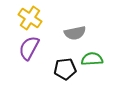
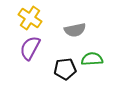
gray semicircle: moved 3 px up
purple semicircle: moved 1 px right
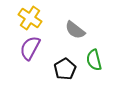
gray semicircle: rotated 50 degrees clockwise
green semicircle: moved 2 px right, 1 px down; rotated 100 degrees counterclockwise
black pentagon: rotated 25 degrees counterclockwise
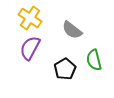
gray semicircle: moved 3 px left
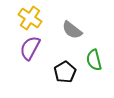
black pentagon: moved 3 px down
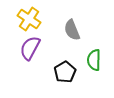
yellow cross: moved 1 px left, 1 px down
gray semicircle: rotated 30 degrees clockwise
green semicircle: rotated 15 degrees clockwise
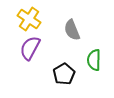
black pentagon: moved 1 px left, 2 px down
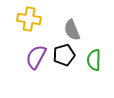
yellow cross: rotated 25 degrees counterclockwise
purple semicircle: moved 6 px right, 9 px down
black pentagon: moved 19 px up; rotated 15 degrees clockwise
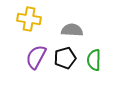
gray semicircle: rotated 115 degrees clockwise
black pentagon: moved 1 px right, 3 px down
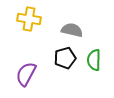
gray semicircle: rotated 10 degrees clockwise
purple semicircle: moved 10 px left, 17 px down
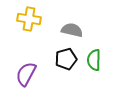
black pentagon: moved 1 px right, 1 px down
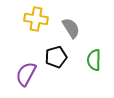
yellow cross: moved 7 px right
gray semicircle: moved 1 px left, 2 px up; rotated 45 degrees clockwise
black pentagon: moved 10 px left, 2 px up
